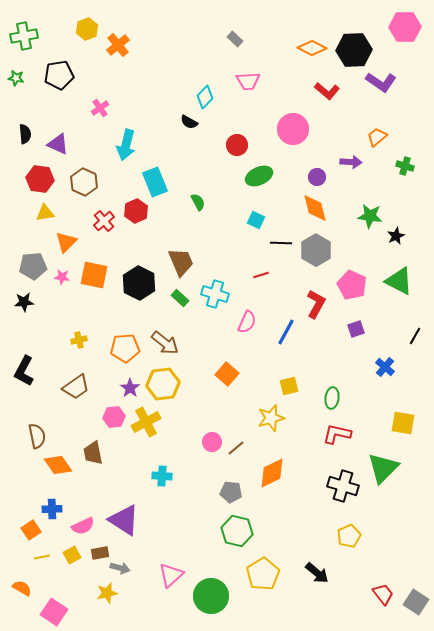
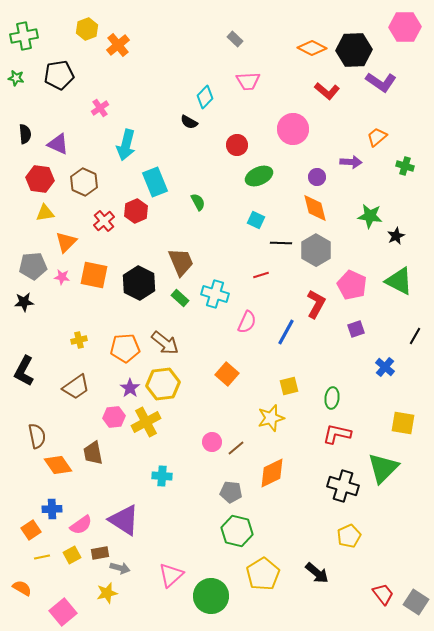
pink semicircle at (83, 526): moved 2 px left, 1 px up; rotated 10 degrees counterclockwise
pink square at (54, 612): moved 9 px right; rotated 16 degrees clockwise
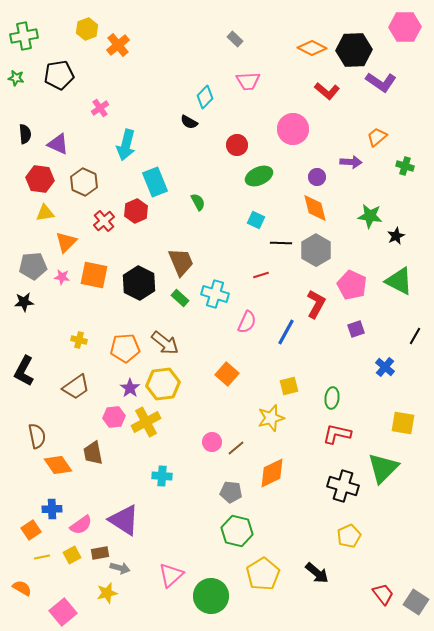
yellow cross at (79, 340): rotated 28 degrees clockwise
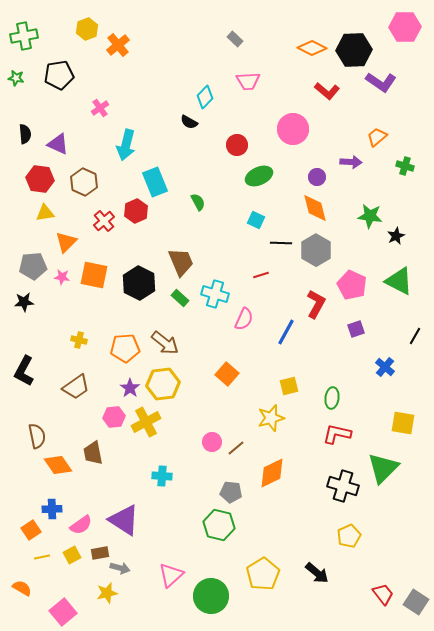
pink semicircle at (247, 322): moved 3 px left, 3 px up
green hexagon at (237, 531): moved 18 px left, 6 px up
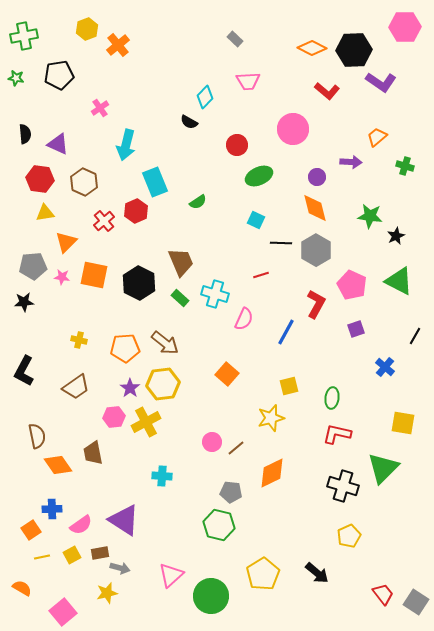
green semicircle at (198, 202): rotated 84 degrees clockwise
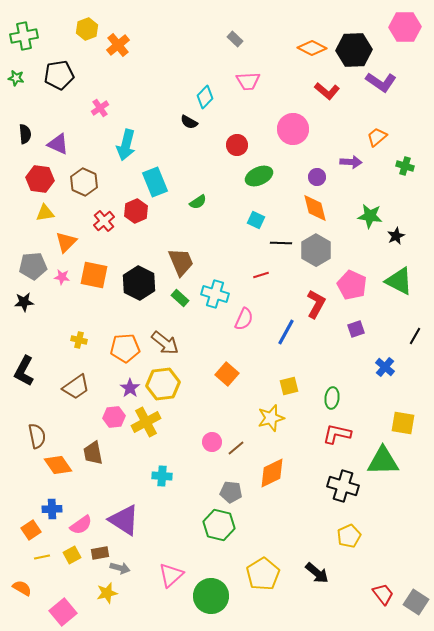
green triangle at (383, 468): moved 7 px up; rotated 44 degrees clockwise
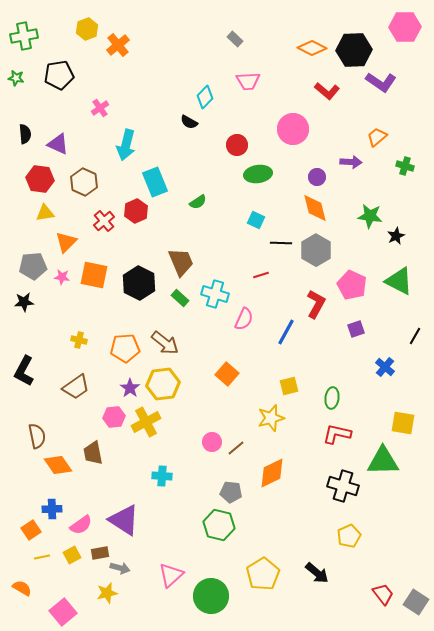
green ellipse at (259, 176): moved 1 px left, 2 px up; rotated 16 degrees clockwise
